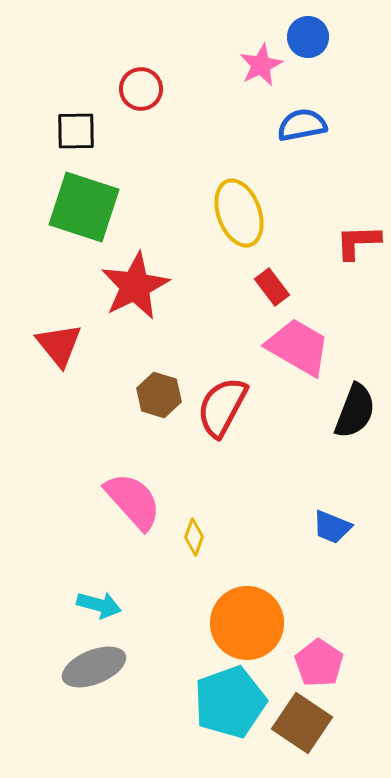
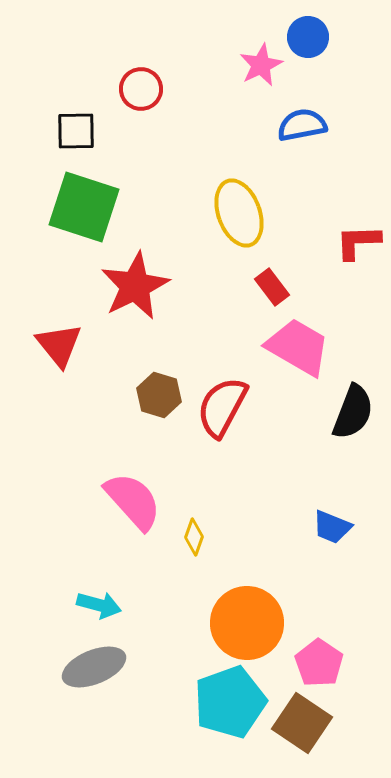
black semicircle: moved 2 px left, 1 px down
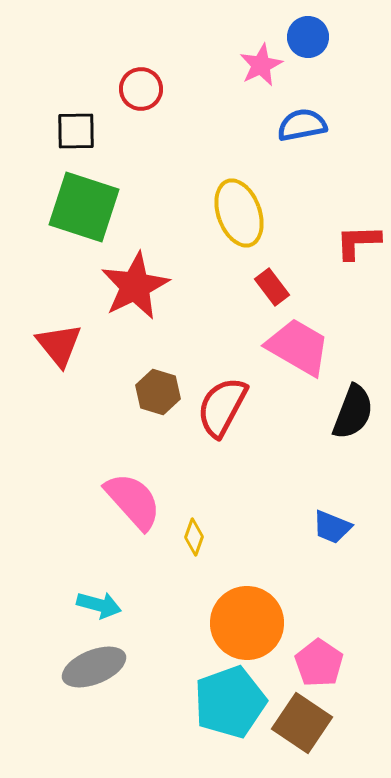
brown hexagon: moved 1 px left, 3 px up
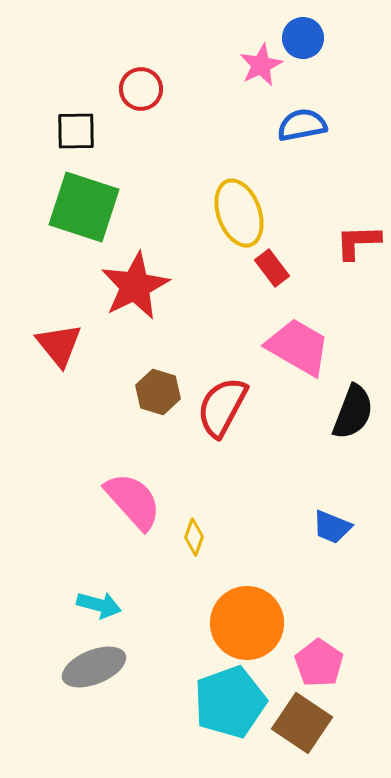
blue circle: moved 5 px left, 1 px down
red rectangle: moved 19 px up
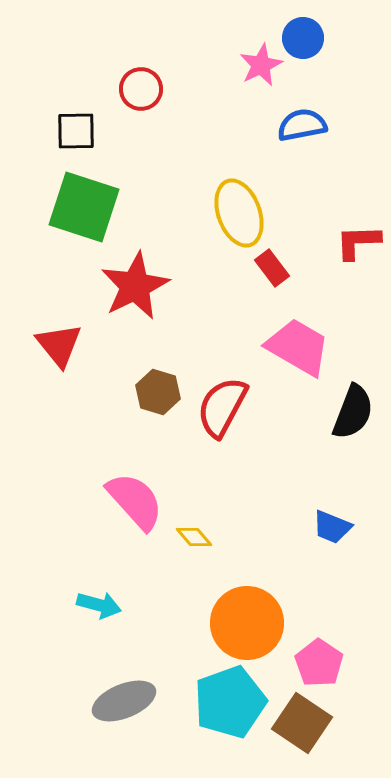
pink semicircle: moved 2 px right
yellow diamond: rotated 60 degrees counterclockwise
gray ellipse: moved 30 px right, 34 px down
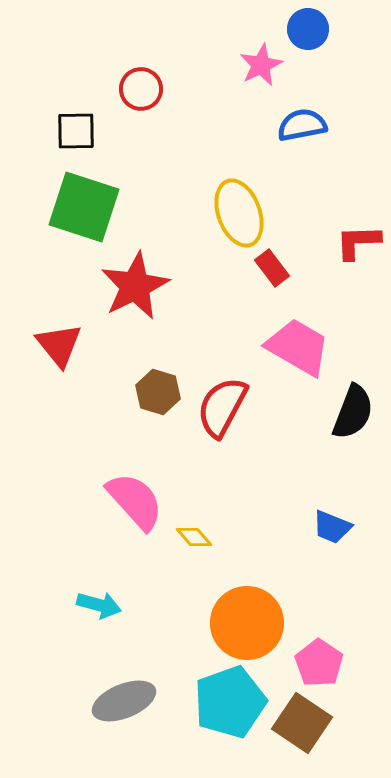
blue circle: moved 5 px right, 9 px up
